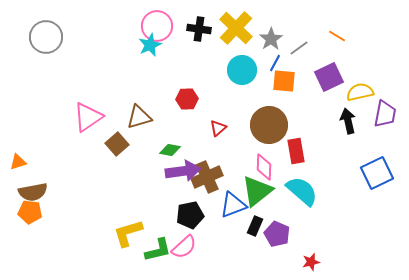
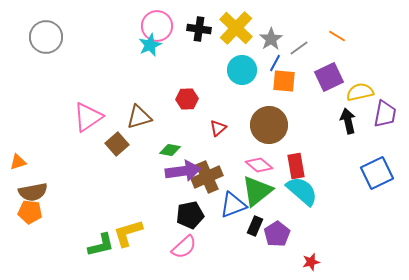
red rectangle: moved 15 px down
pink diamond: moved 5 px left, 2 px up; rotated 52 degrees counterclockwise
purple pentagon: rotated 15 degrees clockwise
green L-shape: moved 57 px left, 5 px up
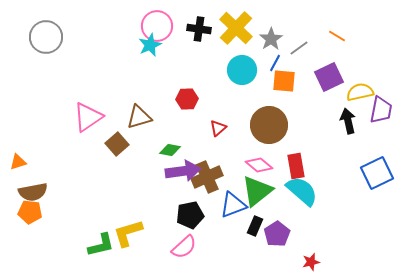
purple trapezoid: moved 4 px left, 4 px up
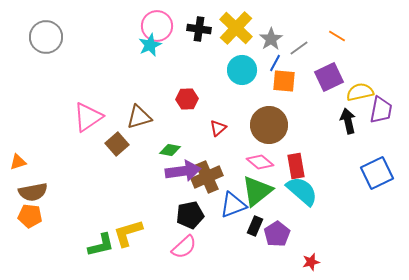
pink diamond: moved 1 px right, 3 px up
orange pentagon: moved 4 px down
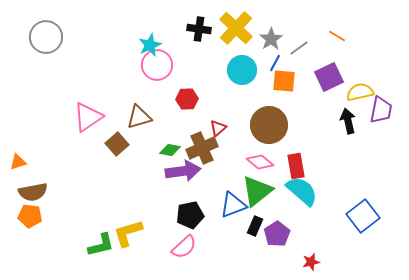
pink circle: moved 39 px down
blue square: moved 14 px left, 43 px down; rotated 12 degrees counterclockwise
brown cross: moved 5 px left, 29 px up
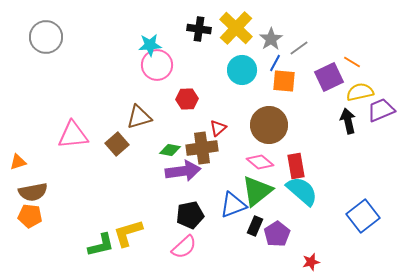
orange line: moved 15 px right, 26 px down
cyan star: rotated 20 degrees clockwise
purple trapezoid: rotated 124 degrees counterclockwise
pink triangle: moved 15 px left, 18 px down; rotated 28 degrees clockwise
brown cross: rotated 16 degrees clockwise
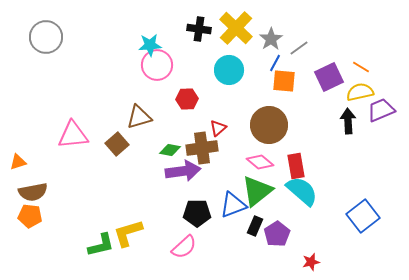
orange line: moved 9 px right, 5 px down
cyan circle: moved 13 px left
black arrow: rotated 10 degrees clockwise
black pentagon: moved 7 px right, 2 px up; rotated 12 degrees clockwise
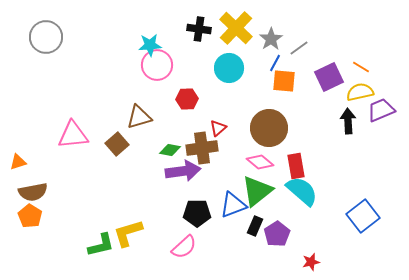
cyan circle: moved 2 px up
brown circle: moved 3 px down
orange pentagon: rotated 25 degrees clockwise
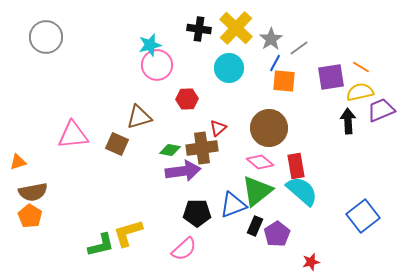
cyan star: rotated 10 degrees counterclockwise
purple square: moved 2 px right; rotated 16 degrees clockwise
brown square: rotated 25 degrees counterclockwise
pink semicircle: moved 2 px down
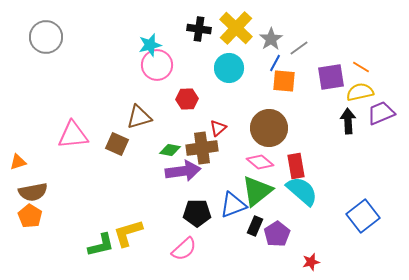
purple trapezoid: moved 3 px down
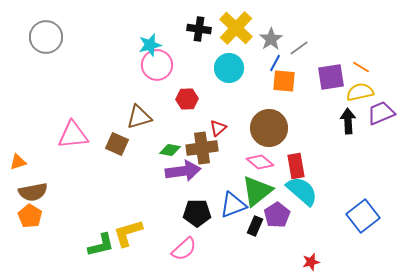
purple pentagon: moved 19 px up
